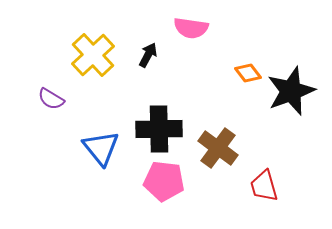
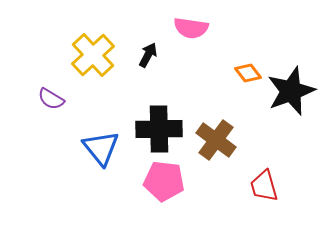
brown cross: moved 2 px left, 8 px up
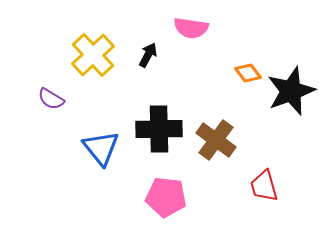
pink pentagon: moved 2 px right, 16 px down
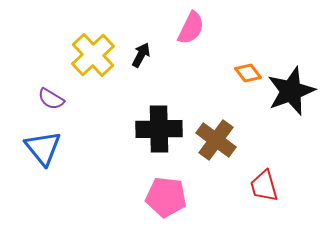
pink semicircle: rotated 72 degrees counterclockwise
black arrow: moved 7 px left
blue triangle: moved 58 px left
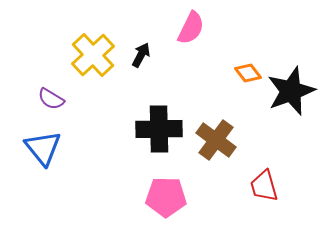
pink pentagon: rotated 6 degrees counterclockwise
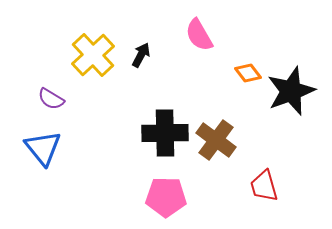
pink semicircle: moved 8 px right, 7 px down; rotated 124 degrees clockwise
black cross: moved 6 px right, 4 px down
